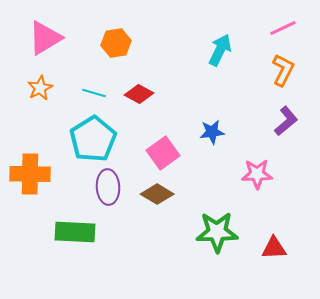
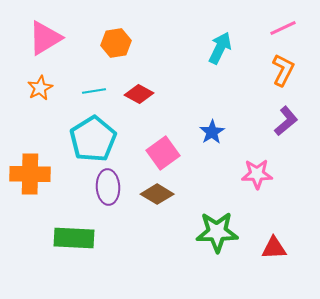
cyan arrow: moved 2 px up
cyan line: moved 2 px up; rotated 25 degrees counterclockwise
blue star: rotated 25 degrees counterclockwise
green rectangle: moved 1 px left, 6 px down
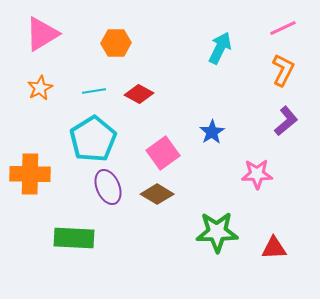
pink triangle: moved 3 px left, 4 px up
orange hexagon: rotated 8 degrees clockwise
purple ellipse: rotated 20 degrees counterclockwise
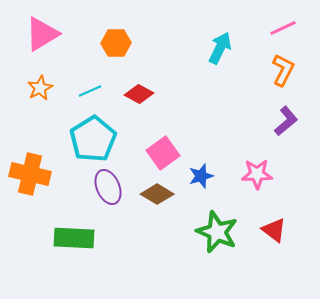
cyan line: moved 4 px left; rotated 15 degrees counterclockwise
blue star: moved 11 px left, 44 px down; rotated 15 degrees clockwise
orange cross: rotated 12 degrees clockwise
green star: rotated 24 degrees clockwise
red triangle: moved 18 px up; rotated 40 degrees clockwise
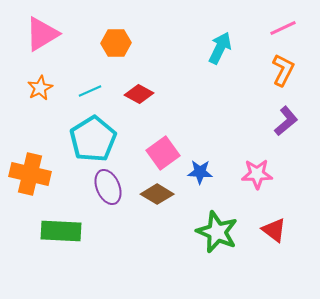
blue star: moved 1 px left, 4 px up; rotated 20 degrees clockwise
green rectangle: moved 13 px left, 7 px up
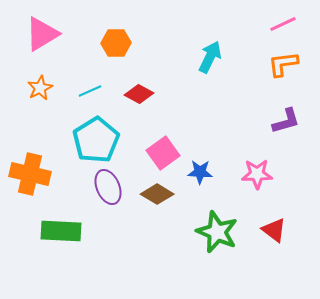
pink line: moved 4 px up
cyan arrow: moved 10 px left, 9 px down
orange L-shape: moved 6 px up; rotated 124 degrees counterclockwise
purple L-shape: rotated 24 degrees clockwise
cyan pentagon: moved 3 px right, 1 px down
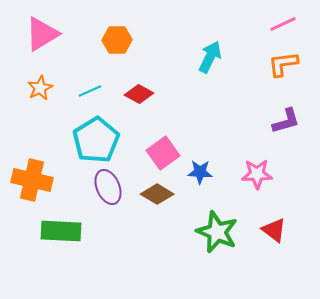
orange hexagon: moved 1 px right, 3 px up
orange cross: moved 2 px right, 6 px down
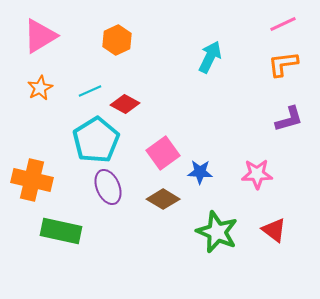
pink triangle: moved 2 px left, 2 px down
orange hexagon: rotated 24 degrees counterclockwise
red diamond: moved 14 px left, 10 px down
purple L-shape: moved 3 px right, 2 px up
brown diamond: moved 6 px right, 5 px down
green rectangle: rotated 9 degrees clockwise
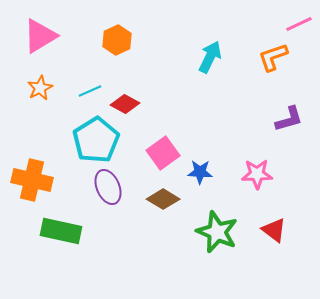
pink line: moved 16 px right
orange L-shape: moved 10 px left, 7 px up; rotated 12 degrees counterclockwise
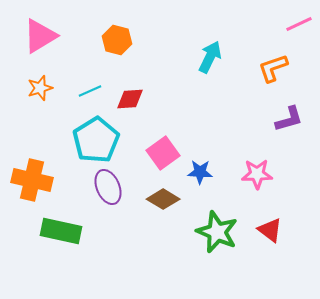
orange hexagon: rotated 20 degrees counterclockwise
orange L-shape: moved 11 px down
orange star: rotated 10 degrees clockwise
red diamond: moved 5 px right, 5 px up; rotated 32 degrees counterclockwise
red triangle: moved 4 px left
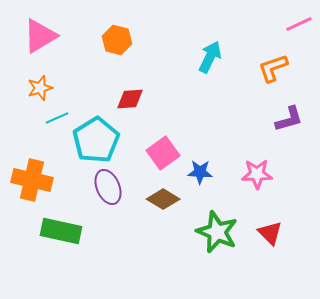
cyan line: moved 33 px left, 27 px down
red triangle: moved 3 px down; rotated 8 degrees clockwise
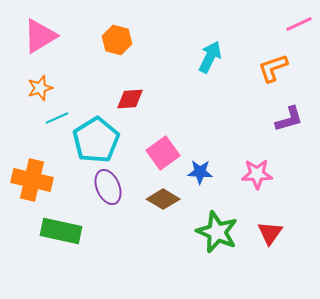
red triangle: rotated 20 degrees clockwise
